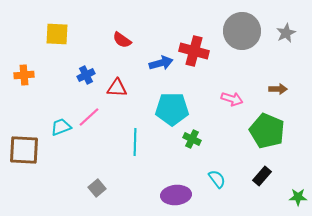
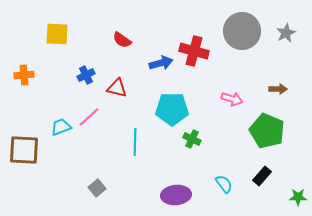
red triangle: rotated 10 degrees clockwise
cyan semicircle: moved 7 px right, 5 px down
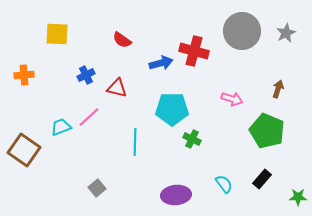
brown arrow: rotated 72 degrees counterclockwise
brown square: rotated 32 degrees clockwise
black rectangle: moved 3 px down
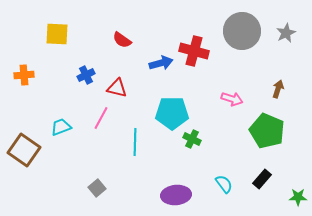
cyan pentagon: moved 4 px down
pink line: moved 12 px right, 1 px down; rotated 20 degrees counterclockwise
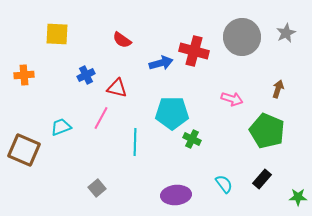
gray circle: moved 6 px down
brown square: rotated 12 degrees counterclockwise
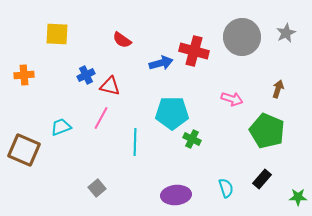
red triangle: moved 7 px left, 2 px up
cyan semicircle: moved 2 px right, 4 px down; rotated 18 degrees clockwise
